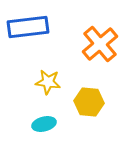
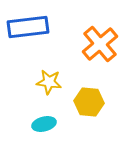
yellow star: moved 1 px right
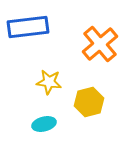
yellow hexagon: rotated 20 degrees counterclockwise
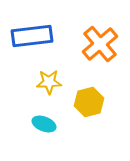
blue rectangle: moved 4 px right, 9 px down
yellow star: rotated 10 degrees counterclockwise
cyan ellipse: rotated 35 degrees clockwise
